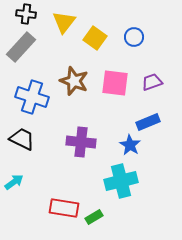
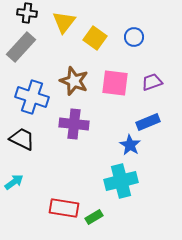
black cross: moved 1 px right, 1 px up
purple cross: moved 7 px left, 18 px up
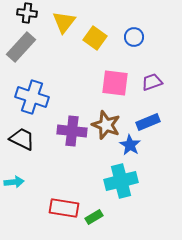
brown star: moved 32 px right, 44 px down
purple cross: moved 2 px left, 7 px down
cyan arrow: rotated 30 degrees clockwise
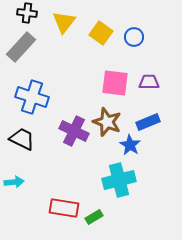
yellow square: moved 6 px right, 5 px up
purple trapezoid: moved 3 px left; rotated 20 degrees clockwise
brown star: moved 1 px right, 3 px up
purple cross: moved 2 px right; rotated 20 degrees clockwise
cyan cross: moved 2 px left, 1 px up
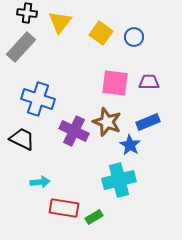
yellow triangle: moved 4 px left
blue cross: moved 6 px right, 2 px down
cyan arrow: moved 26 px right
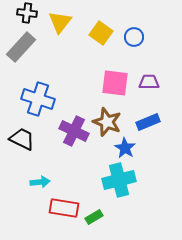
blue star: moved 5 px left, 3 px down
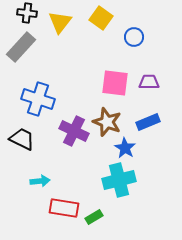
yellow square: moved 15 px up
cyan arrow: moved 1 px up
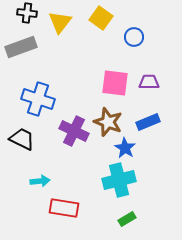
gray rectangle: rotated 28 degrees clockwise
brown star: moved 1 px right
green rectangle: moved 33 px right, 2 px down
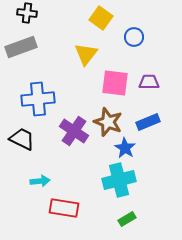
yellow triangle: moved 26 px right, 32 px down
blue cross: rotated 24 degrees counterclockwise
purple cross: rotated 8 degrees clockwise
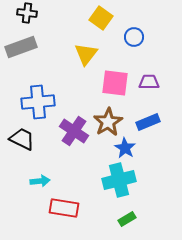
blue cross: moved 3 px down
brown star: rotated 20 degrees clockwise
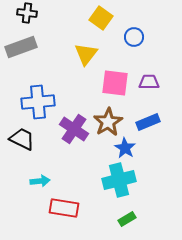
purple cross: moved 2 px up
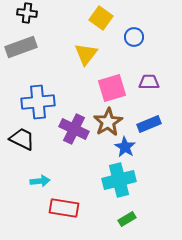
pink square: moved 3 px left, 5 px down; rotated 24 degrees counterclockwise
blue rectangle: moved 1 px right, 2 px down
purple cross: rotated 8 degrees counterclockwise
blue star: moved 1 px up
